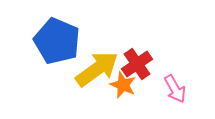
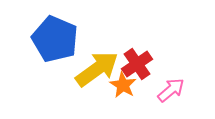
blue pentagon: moved 2 px left, 2 px up
orange star: rotated 8 degrees clockwise
pink arrow: moved 4 px left, 1 px down; rotated 100 degrees counterclockwise
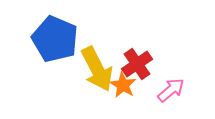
yellow arrow: rotated 99 degrees clockwise
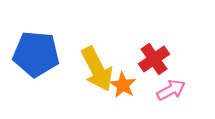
blue pentagon: moved 19 px left, 15 px down; rotated 18 degrees counterclockwise
red cross: moved 17 px right, 5 px up
pink arrow: rotated 12 degrees clockwise
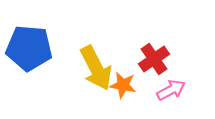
blue pentagon: moved 7 px left, 6 px up
yellow arrow: moved 1 px left, 1 px up
orange star: rotated 20 degrees counterclockwise
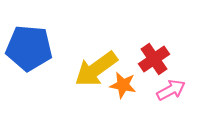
yellow arrow: moved 1 px down; rotated 81 degrees clockwise
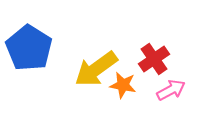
blue pentagon: rotated 27 degrees clockwise
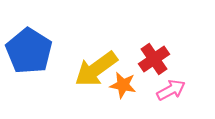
blue pentagon: moved 3 px down
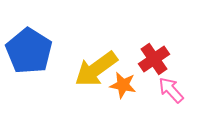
pink arrow: rotated 104 degrees counterclockwise
